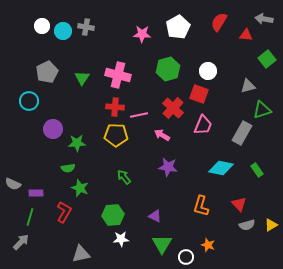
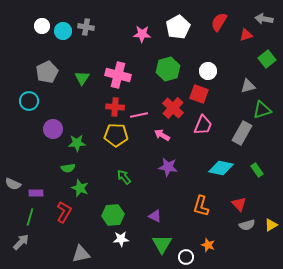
red triangle at (246, 35): rotated 24 degrees counterclockwise
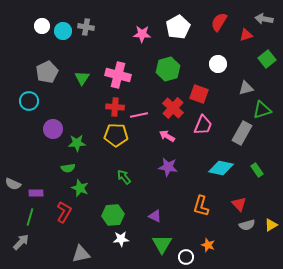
white circle at (208, 71): moved 10 px right, 7 px up
gray triangle at (248, 86): moved 2 px left, 2 px down
pink arrow at (162, 135): moved 5 px right, 1 px down
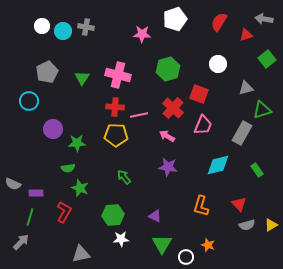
white pentagon at (178, 27): moved 3 px left, 8 px up; rotated 10 degrees clockwise
cyan diamond at (221, 168): moved 3 px left, 3 px up; rotated 25 degrees counterclockwise
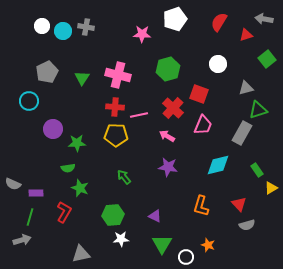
green triangle at (262, 110): moved 4 px left
yellow triangle at (271, 225): moved 37 px up
gray arrow at (21, 242): moved 1 px right, 2 px up; rotated 30 degrees clockwise
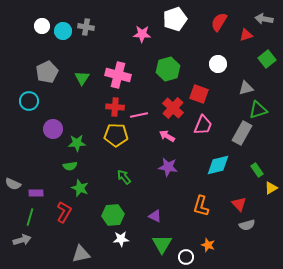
green semicircle at (68, 168): moved 2 px right, 2 px up
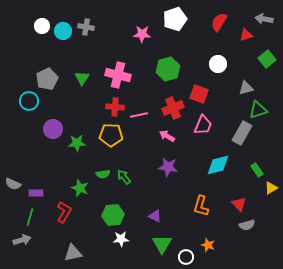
gray pentagon at (47, 72): moved 7 px down
red cross at (173, 108): rotated 25 degrees clockwise
yellow pentagon at (116, 135): moved 5 px left
green semicircle at (70, 166): moved 33 px right, 8 px down
gray triangle at (81, 254): moved 8 px left, 1 px up
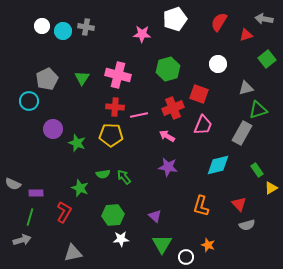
green star at (77, 143): rotated 24 degrees clockwise
purple triangle at (155, 216): rotated 16 degrees clockwise
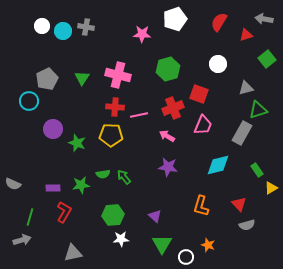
green star at (80, 188): moved 1 px right, 3 px up; rotated 30 degrees counterclockwise
purple rectangle at (36, 193): moved 17 px right, 5 px up
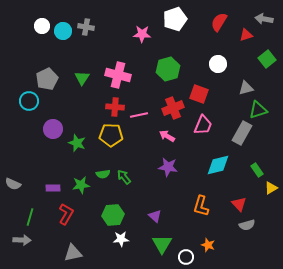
red L-shape at (64, 212): moved 2 px right, 2 px down
gray arrow at (22, 240): rotated 18 degrees clockwise
